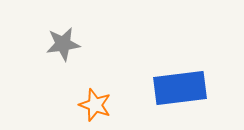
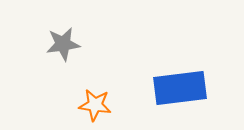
orange star: rotated 12 degrees counterclockwise
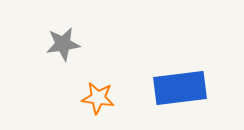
orange star: moved 3 px right, 7 px up
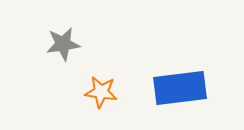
orange star: moved 3 px right, 6 px up
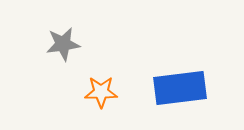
orange star: rotated 8 degrees counterclockwise
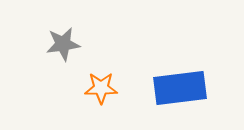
orange star: moved 4 px up
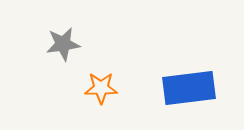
blue rectangle: moved 9 px right
